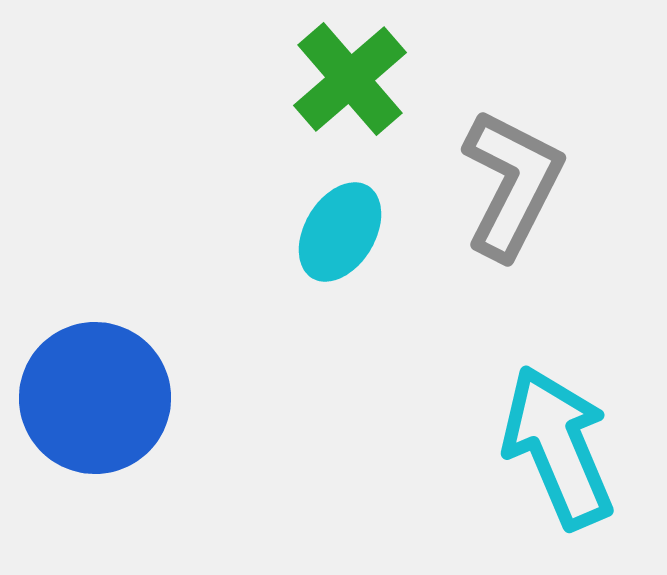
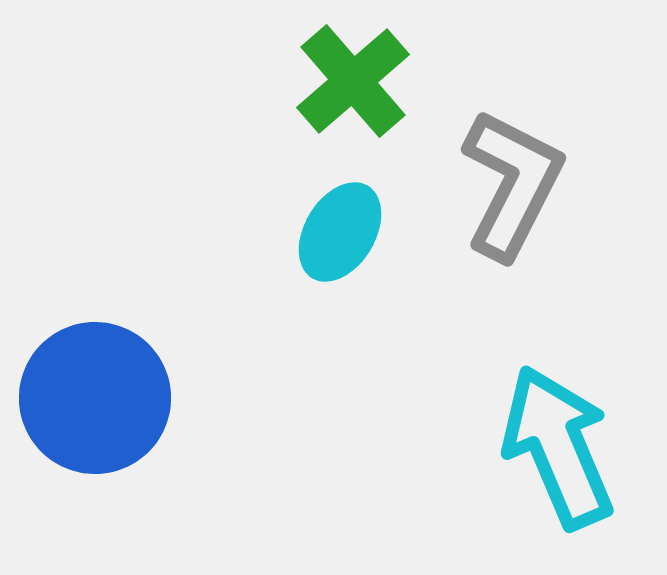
green cross: moved 3 px right, 2 px down
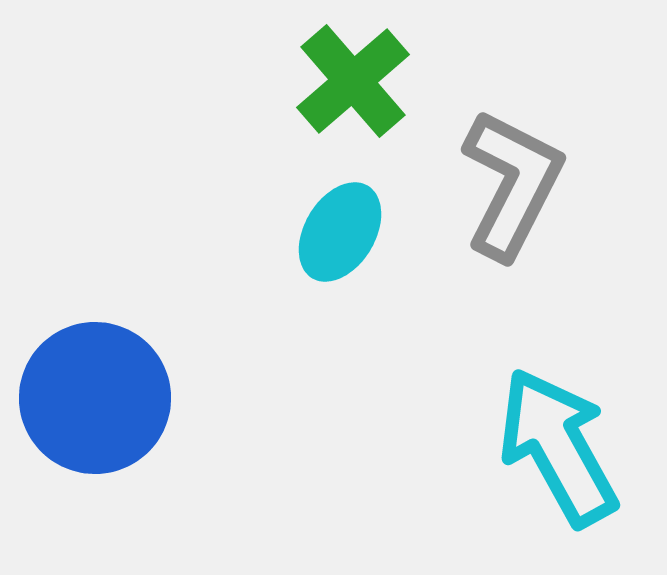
cyan arrow: rotated 6 degrees counterclockwise
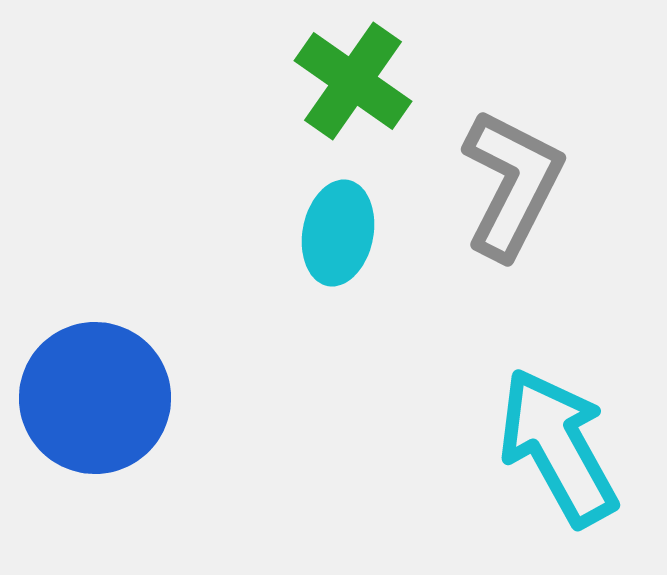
green cross: rotated 14 degrees counterclockwise
cyan ellipse: moved 2 px left, 1 px down; rotated 20 degrees counterclockwise
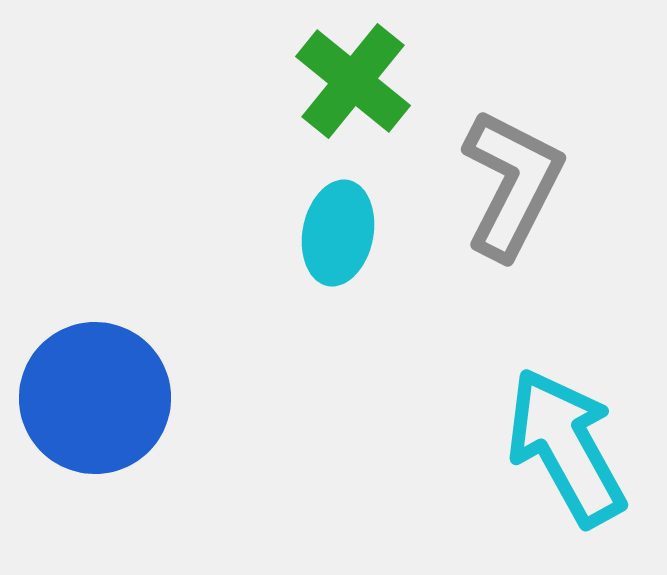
green cross: rotated 4 degrees clockwise
cyan arrow: moved 8 px right
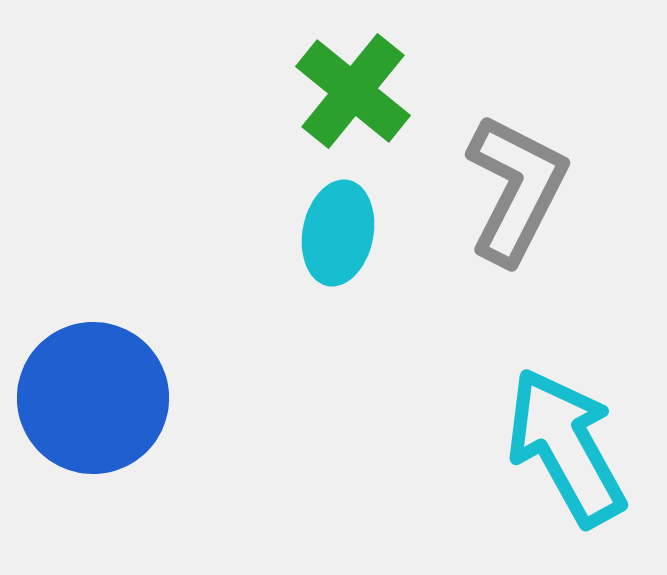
green cross: moved 10 px down
gray L-shape: moved 4 px right, 5 px down
blue circle: moved 2 px left
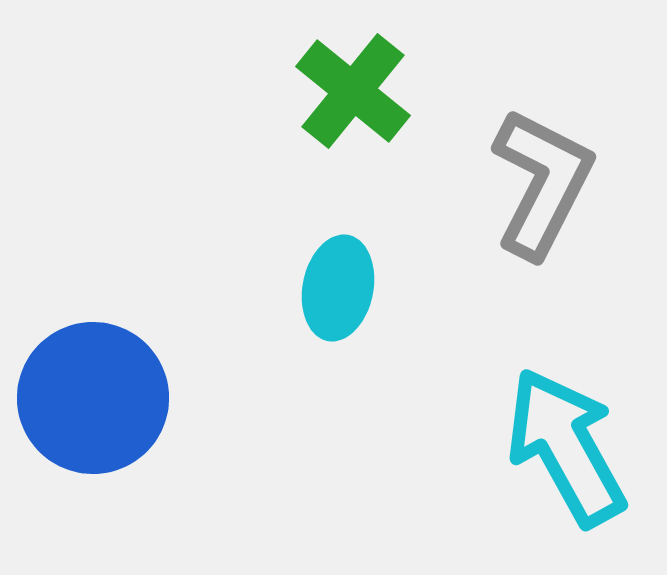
gray L-shape: moved 26 px right, 6 px up
cyan ellipse: moved 55 px down
